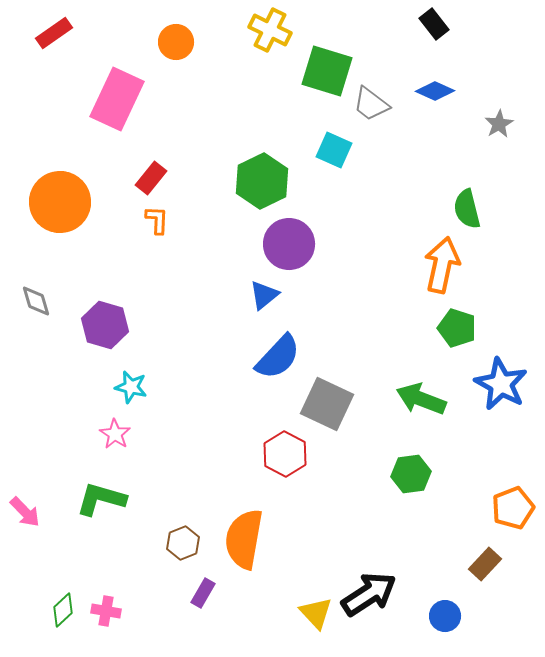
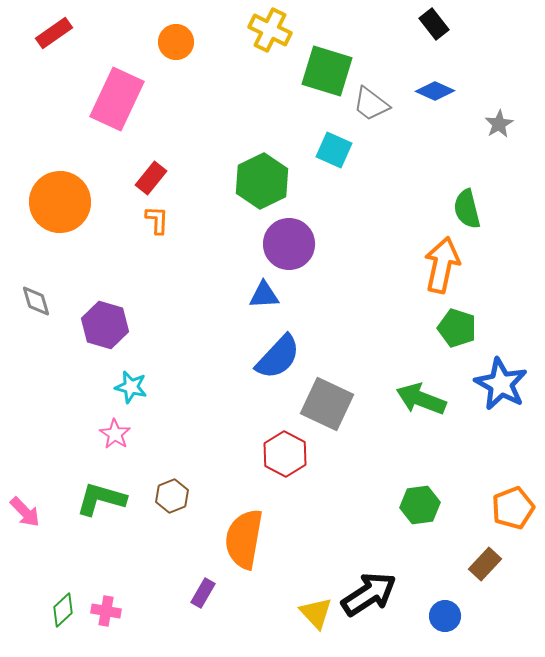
blue triangle at (264, 295): rotated 36 degrees clockwise
green hexagon at (411, 474): moved 9 px right, 31 px down
brown hexagon at (183, 543): moved 11 px left, 47 px up
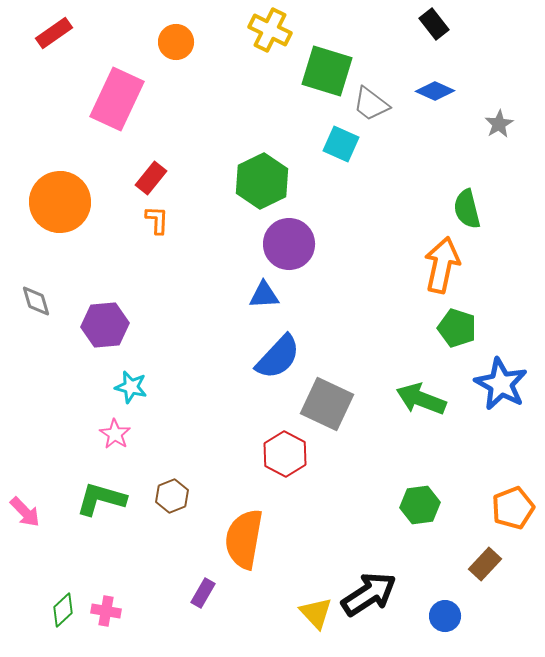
cyan square at (334, 150): moved 7 px right, 6 px up
purple hexagon at (105, 325): rotated 21 degrees counterclockwise
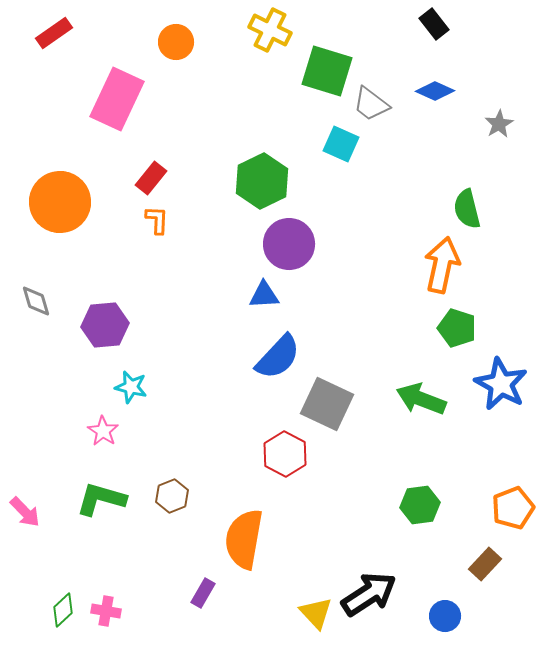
pink star at (115, 434): moved 12 px left, 3 px up
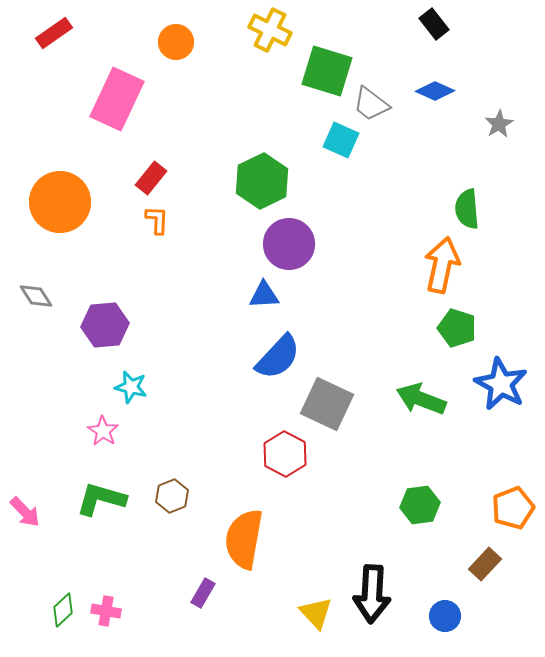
cyan square at (341, 144): moved 4 px up
green semicircle at (467, 209): rotated 9 degrees clockwise
gray diamond at (36, 301): moved 5 px up; rotated 16 degrees counterclockwise
black arrow at (369, 594): moved 3 px right; rotated 126 degrees clockwise
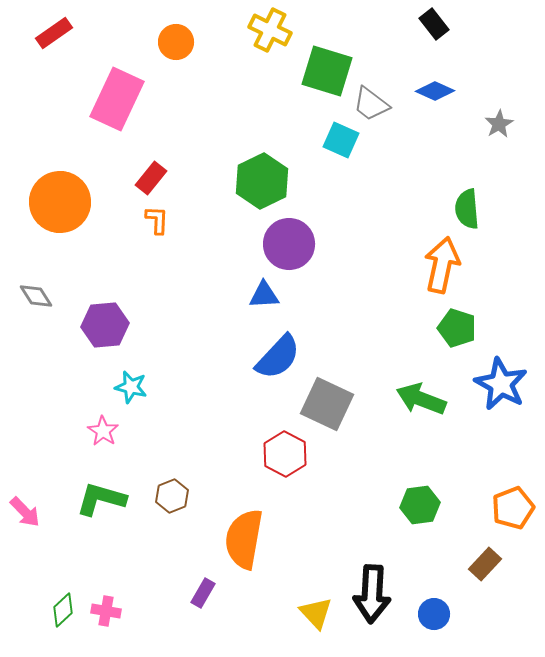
blue circle at (445, 616): moved 11 px left, 2 px up
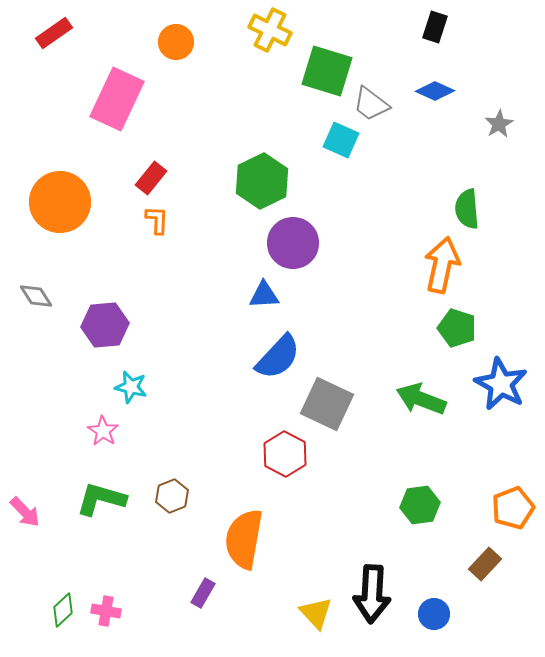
black rectangle at (434, 24): moved 1 px right, 3 px down; rotated 56 degrees clockwise
purple circle at (289, 244): moved 4 px right, 1 px up
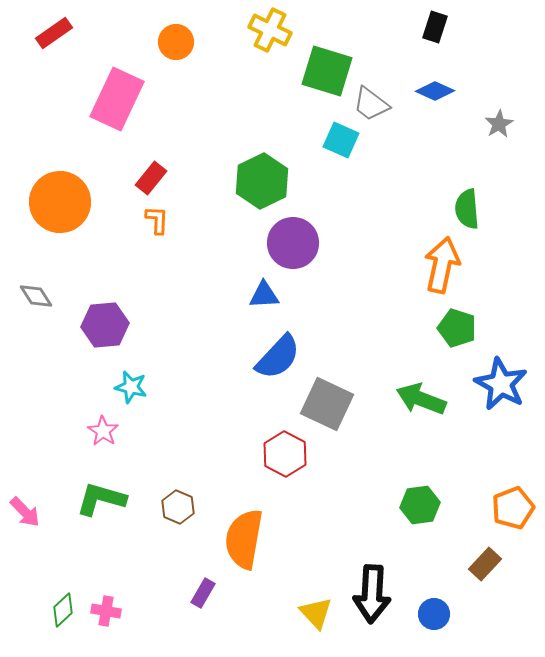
brown hexagon at (172, 496): moved 6 px right, 11 px down; rotated 16 degrees counterclockwise
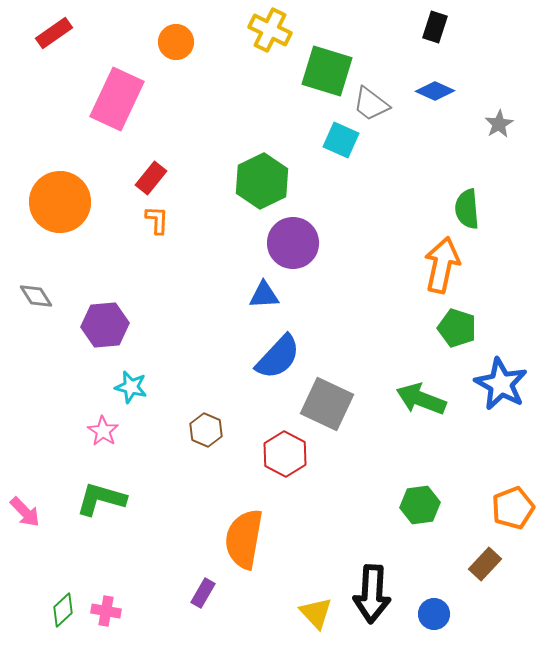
brown hexagon at (178, 507): moved 28 px right, 77 px up
